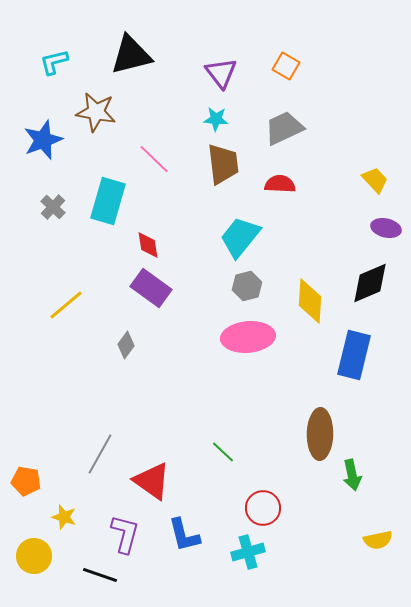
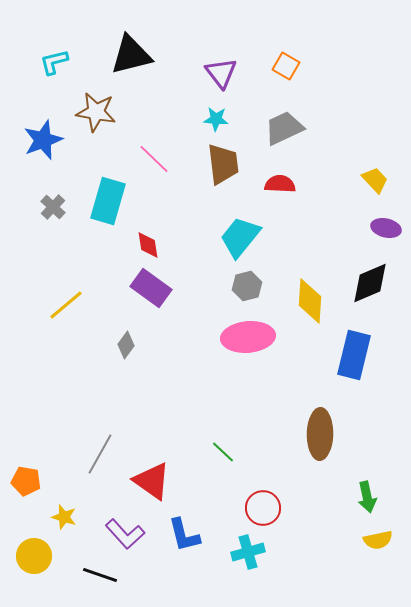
green arrow: moved 15 px right, 22 px down
purple L-shape: rotated 123 degrees clockwise
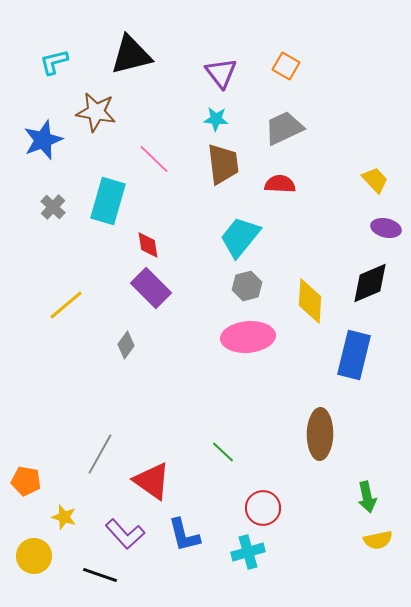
purple rectangle: rotated 9 degrees clockwise
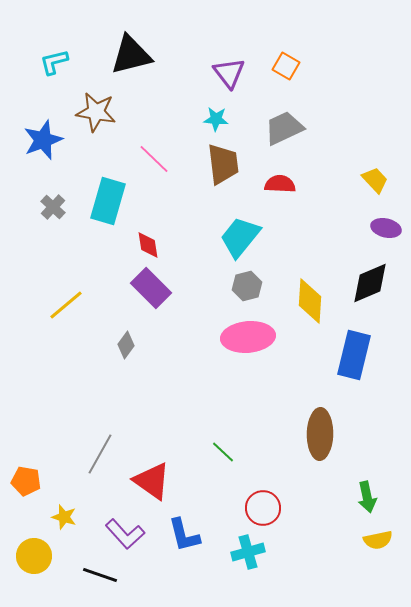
purple triangle: moved 8 px right
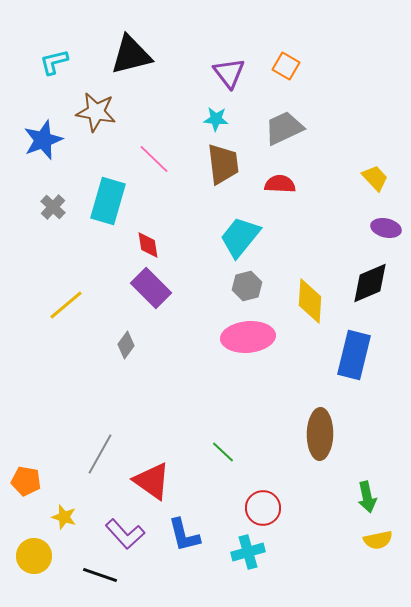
yellow trapezoid: moved 2 px up
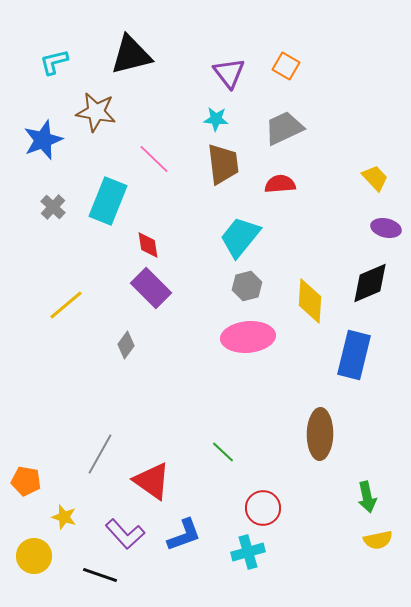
red semicircle: rotated 8 degrees counterclockwise
cyan rectangle: rotated 6 degrees clockwise
blue L-shape: rotated 96 degrees counterclockwise
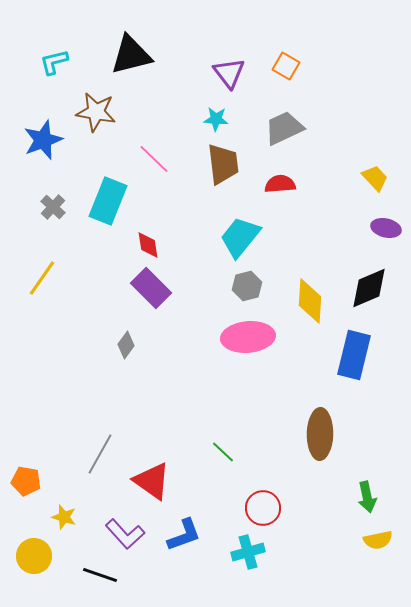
black diamond: moved 1 px left, 5 px down
yellow line: moved 24 px left, 27 px up; rotated 15 degrees counterclockwise
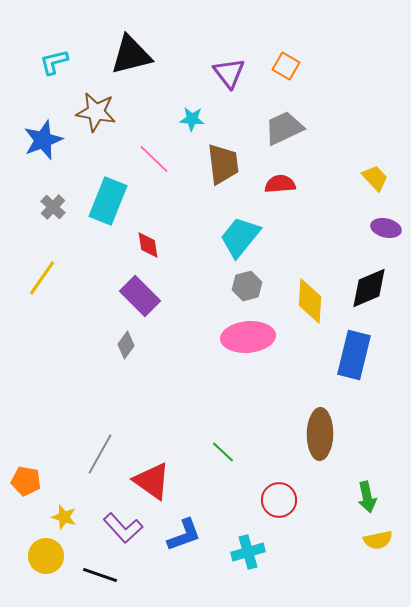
cyan star: moved 24 px left
purple rectangle: moved 11 px left, 8 px down
red circle: moved 16 px right, 8 px up
purple L-shape: moved 2 px left, 6 px up
yellow circle: moved 12 px right
